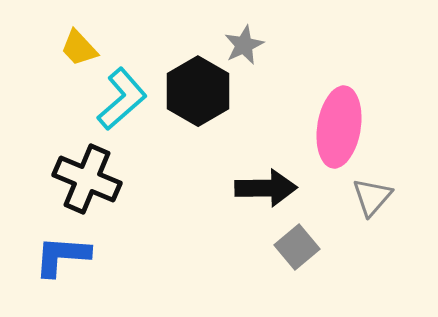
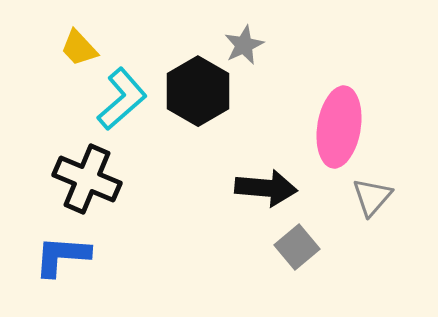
black arrow: rotated 6 degrees clockwise
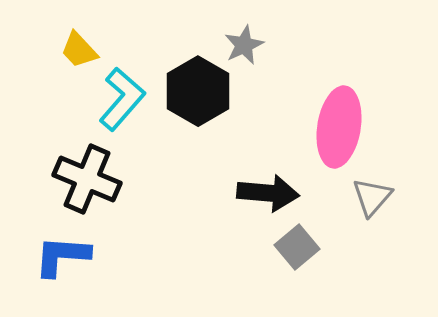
yellow trapezoid: moved 2 px down
cyan L-shape: rotated 8 degrees counterclockwise
black arrow: moved 2 px right, 5 px down
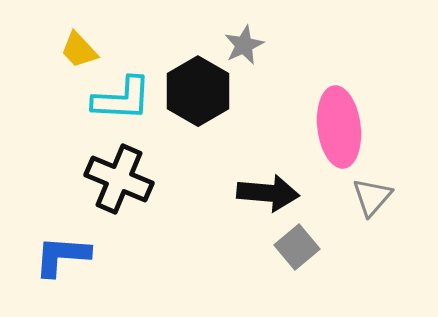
cyan L-shape: rotated 52 degrees clockwise
pink ellipse: rotated 16 degrees counterclockwise
black cross: moved 32 px right
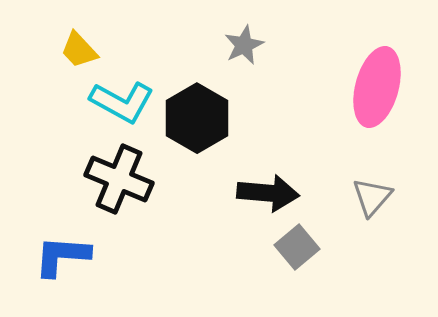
black hexagon: moved 1 px left, 27 px down
cyan L-shape: moved 3 px down; rotated 26 degrees clockwise
pink ellipse: moved 38 px right, 40 px up; rotated 22 degrees clockwise
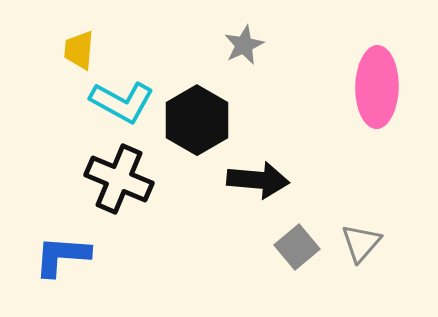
yellow trapezoid: rotated 48 degrees clockwise
pink ellipse: rotated 14 degrees counterclockwise
black hexagon: moved 2 px down
black arrow: moved 10 px left, 13 px up
gray triangle: moved 11 px left, 46 px down
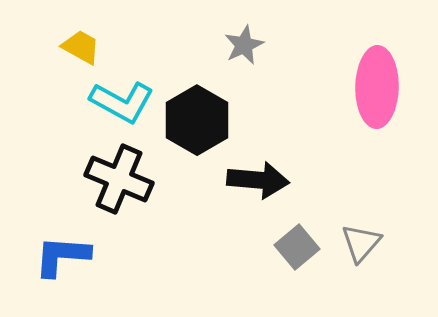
yellow trapezoid: moved 2 px right, 3 px up; rotated 114 degrees clockwise
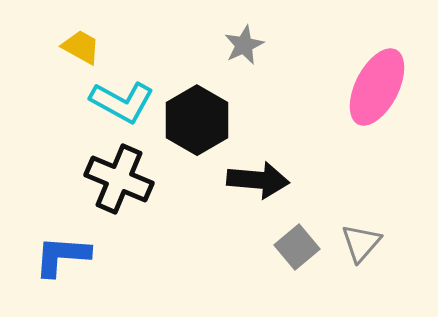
pink ellipse: rotated 26 degrees clockwise
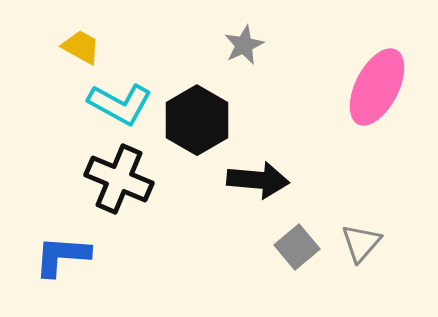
cyan L-shape: moved 2 px left, 2 px down
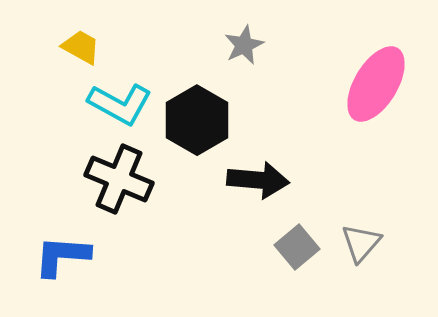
pink ellipse: moved 1 px left, 3 px up; rotated 4 degrees clockwise
